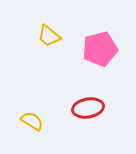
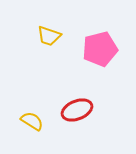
yellow trapezoid: rotated 20 degrees counterclockwise
red ellipse: moved 11 px left, 2 px down; rotated 12 degrees counterclockwise
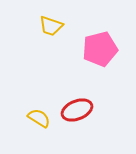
yellow trapezoid: moved 2 px right, 10 px up
yellow semicircle: moved 7 px right, 3 px up
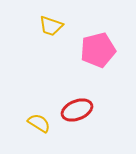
pink pentagon: moved 2 px left, 1 px down
yellow semicircle: moved 5 px down
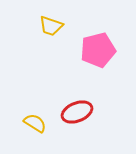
red ellipse: moved 2 px down
yellow semicircle: moved 4 px left
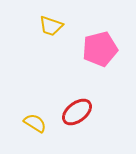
pink pentagon: moved 2 px right, 1 px up
red ellipse: rotated 16 degrees counterclockwise
